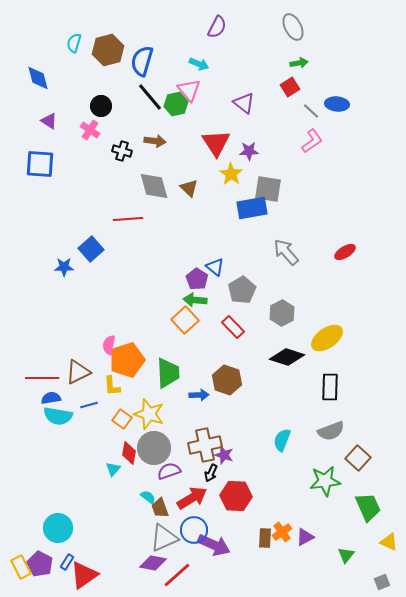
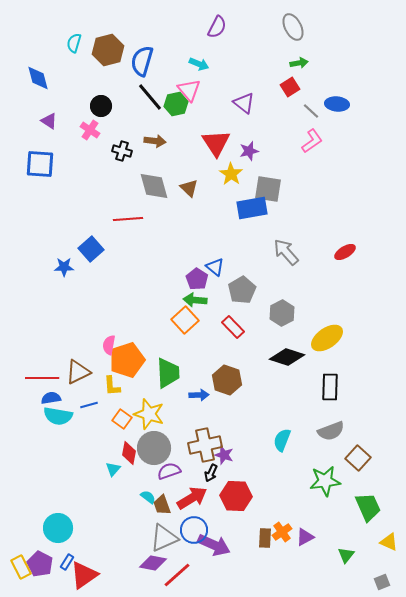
purple star at (249, 151): rotated 12 degrees counterclockwise
brown trapezoid at (160, 508): moved 2 px right, 3 px up
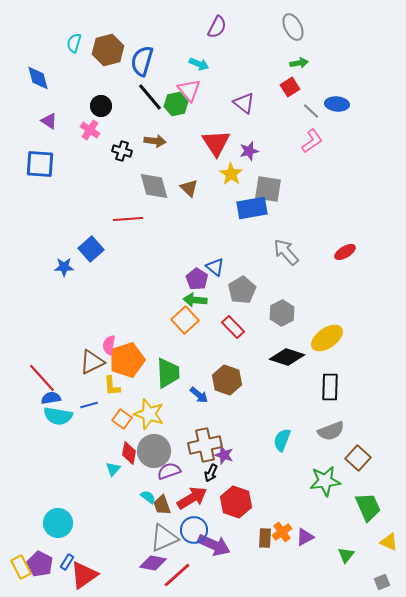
brown triangle at (78, 372): moved 14 px right, 10 px up
red line at (42, 378): rotated 48 degrees clockwise
blue arrow at (199, 395): rotated 42 degrees clockwise
gray circle at (154, 448): moved 3 px down
red hexagon at (236, 496): moved 6 px down; rotated 16 degrees clockwise
cyan circle at (58, 528): moved 5 px up
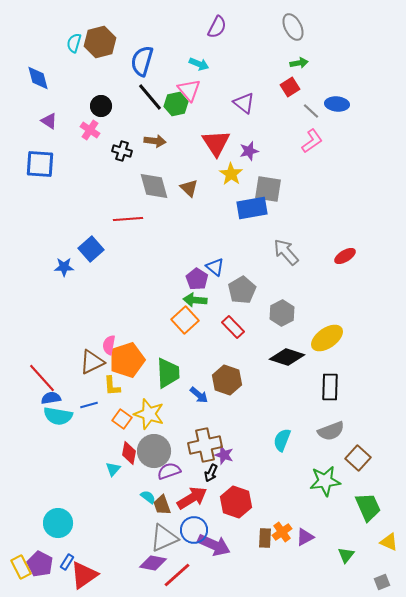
brown hexagon at (108, 50): moved 8 px left, 8 px up
red ellipse at (345, 252): moved 4 px down
